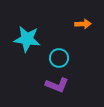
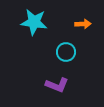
cyan star: moved 7 px right, 17 px up
cyan circle: moved 7 px right, 6 px up
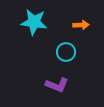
orange arrow: moved 2 px left, 1 px down
